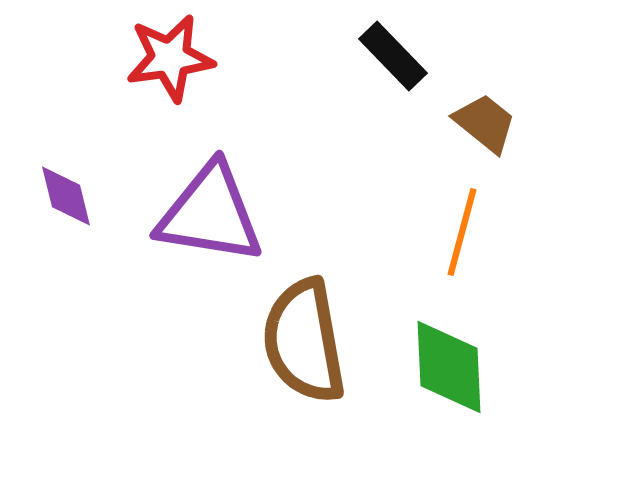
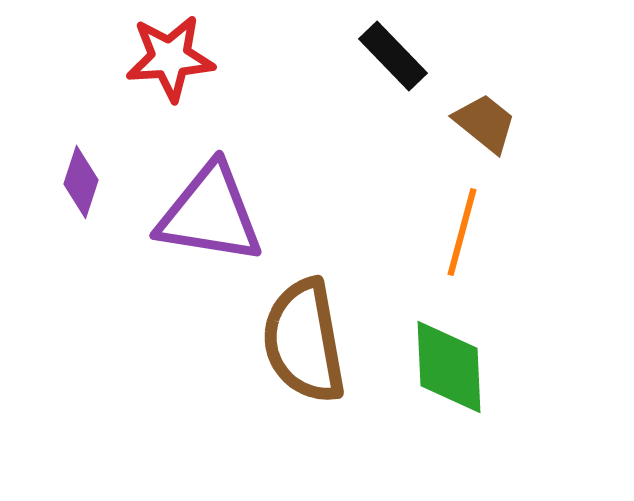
red star: rotated 4 degrees clockwise
purple diamond: moved 15 px right, 14 px up; rotated 32 degrees clockwise
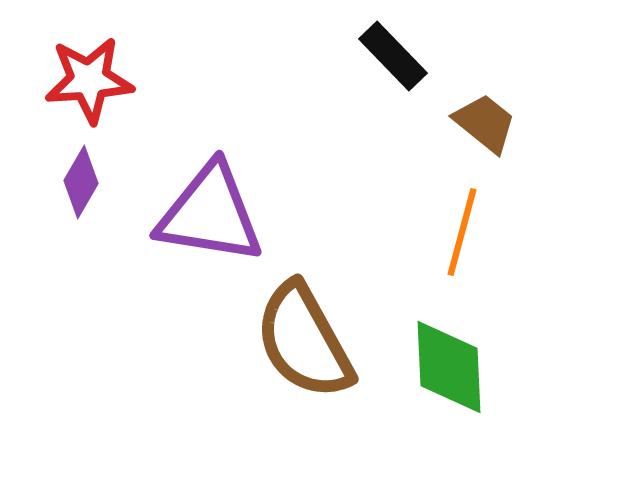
red star: moved 81 px left, 22 px down
purple diamond: rotated 12 degrees clockwise
brown semicircle: rotated 19 degrees counterclockwise
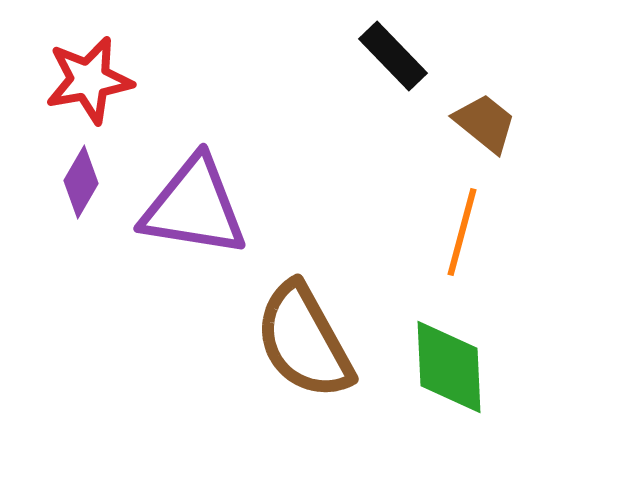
red star: rotated 6 degrees counterclockwise
purple triangle: moved 16 px left, 7 px up
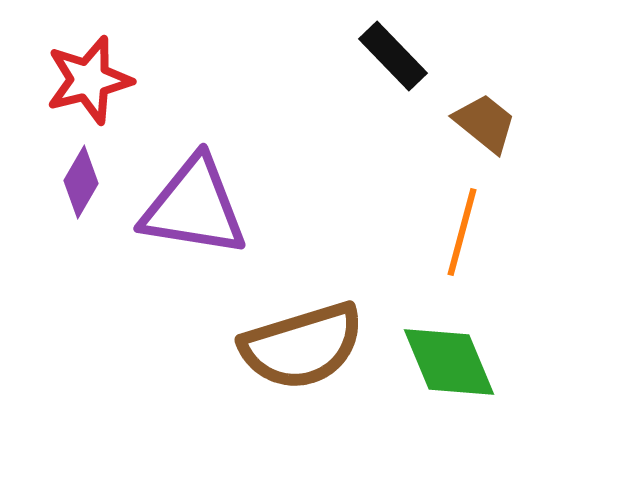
red star: rotated 4 degrees counterclockwise
brown semicircle: moved 2 px left, 5 px down; rotated 78 degrees counterclockwise
green diamond: moved 5 px up; rotated 20 degrees counterclockwise
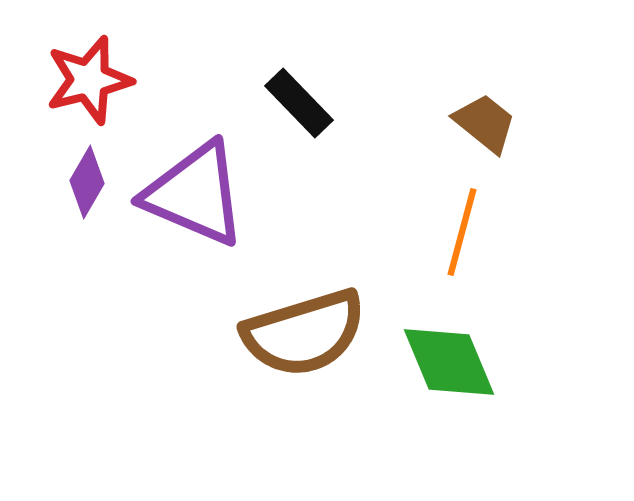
black rectangle: moved 94 px left, 47 px down
purple diamond: moved 6 px right
purple triangle: moved 1 px right, 13 px up; rotated 14 degrees clockwise
brown semicircle: moved 2 px right, 13 px up
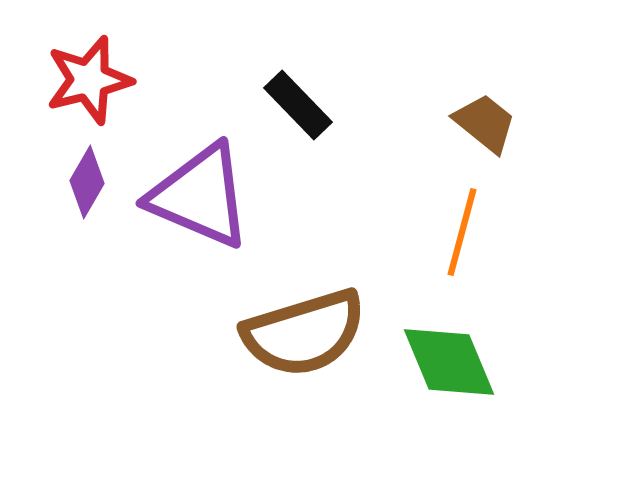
black rectangle: moved 1 px left, 2 px down
purple triangle: moved 5 px right, 2 px down
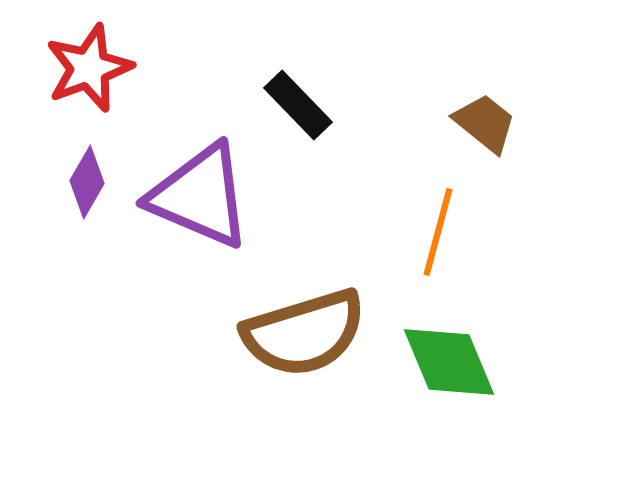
red star: moved 12 px up; rotated 6 degrees counterclockwise
orange line: moved 24 px left
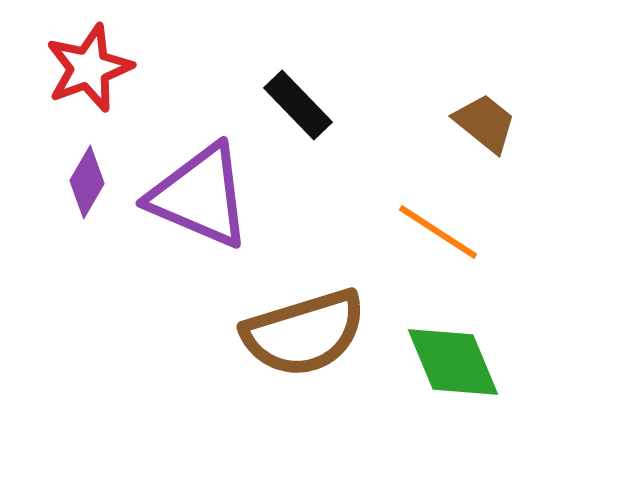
orange line: rotated 72 degrees counterclockwise
green diamond: moved 4 px right
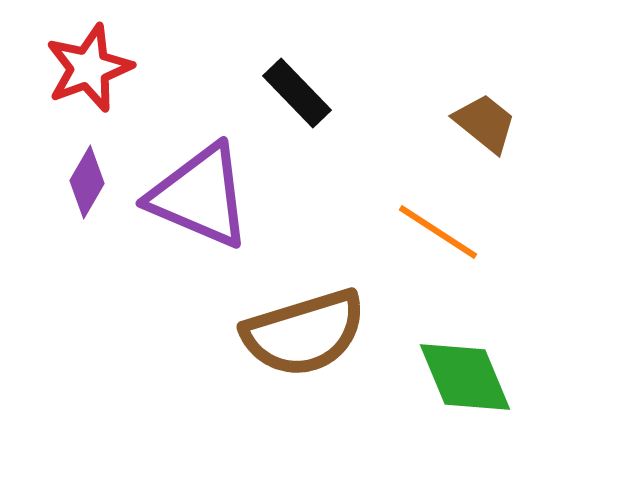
black rectangle: moved 1 px left, 12 px up
green diamond: moved 12 px right, 15 px down
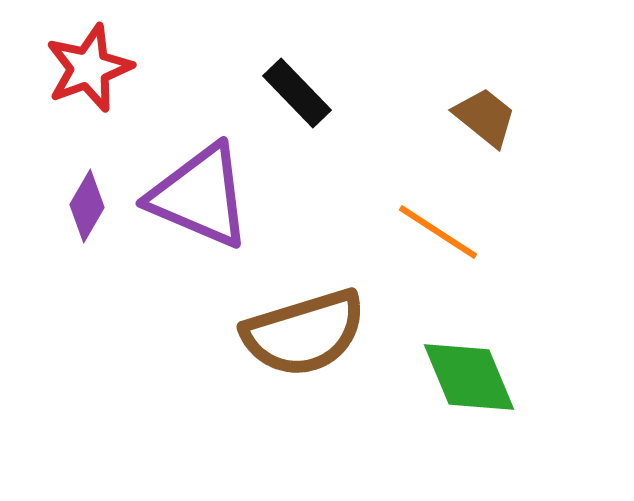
brown trapezoid: moved 6 px up
purple diamond: moved 24 px down
green diamond: moved 4 px right
